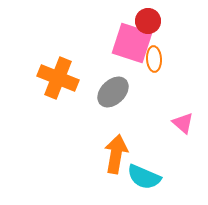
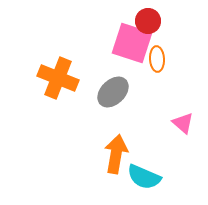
orange ellipse: moved 3 px right
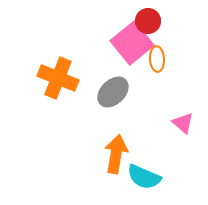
pink square: rotated 33 degrees clockwise
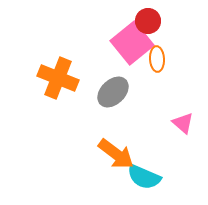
orange arrow: rotated 117 degrees clockwise
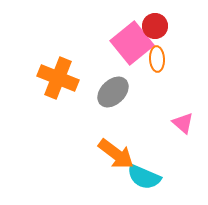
red circle: moved 7 px right, 5 px down
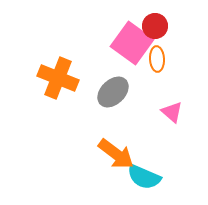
pink square: rotated 15 degrees counterclockwise
pink triangle: moved 11 px left, 11 px up
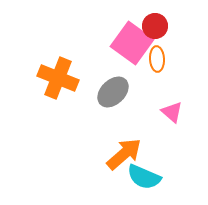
orange arrow: moved 8 px right; rotated 78 degrees counterclockwise
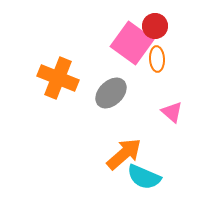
gray ellipse: moved 2 px left, 1 px down
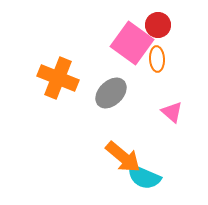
red circle: moved 3 px right, 1 px up
orange arrow: moved 1 px left, 3 px down; rotated 81 degrees clockwise
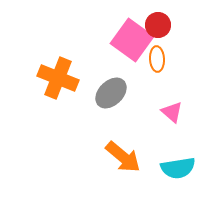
pink square: moved 3 px up
cyan semicircle: moved 34 px right, 9 px up; rotated 32 degrees counterclockwise
